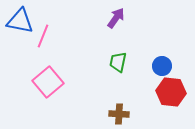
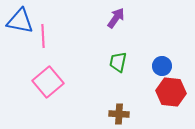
pink line: rotated 25 degrees counterclockwise
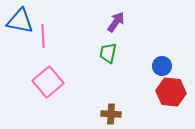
purple arrow: moved 4 px down
green trapezoid: moved 10 px left, 9 px up
brown cross: moved 8 px left
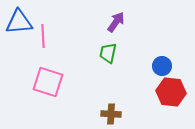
blue triangle: moved 1 px left, 1 px down; rotated 16 degrees counterclockwise
pink square: rotated 32 degrees counterclockwise
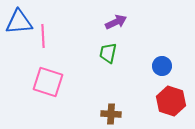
purple arrow: rotated 30 degrees clockwise
red hexagon: moved 9 px down; rotated 12 degrees clockwise
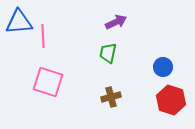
blue circle: moved 1 px right, 1 px down
red hexagon: moved 1 px up
brown cross: moved 17 px up; rotated 18 degrees counterclockwise
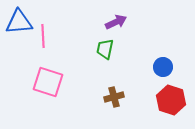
green trapezoid: moved 3 px left, 4 px up
brown cross: moved 3 px right
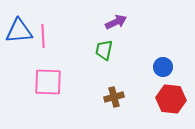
blue triangle: moved 9 px down
green trapezoid: moved 1 px left, 1 px down
pink square: rotated 16 degrees counterclockwise
red hexagon: moved 1 px up; rotated 12 degrees counterclockwise
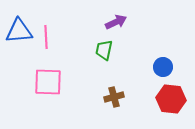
pink line: moved 3 px right, 1 px down
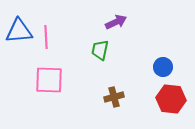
green trapezoid: moved 4 px left
pink square: moved 1 px right, 2 px up
